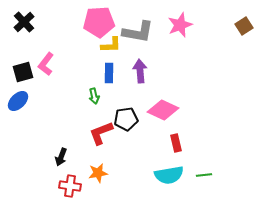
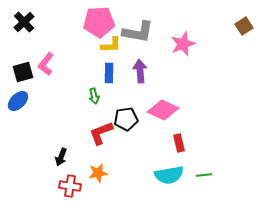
pink star: moved 3 px right, 19 px down
red rectangle: moved 3 px right
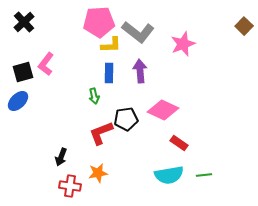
brown square: rotated 12 degrees counterclockwise
gray L-shape: rotated 28 degrees clockwise
red rectangle: rotated 42 degrees counterclockwise
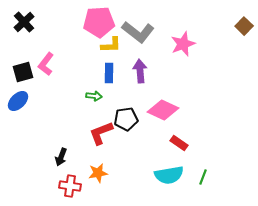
green arrow: rotated 70 degrees counterclockwise
green line: moved 1 px left, 2 px down; rotated 63 degrees counterclockwise
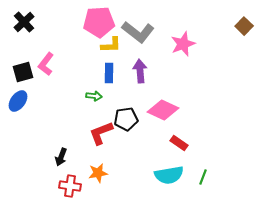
blue ellipse: rotated 10 degrees counterclockwise
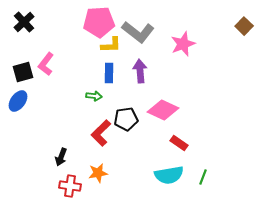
red L-shape: rotated 24 degrees counterclockwise
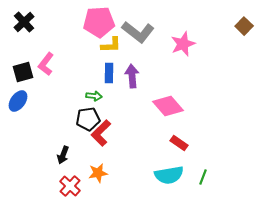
purple arrow: moved 8 px left, 5 px down
pink diamond: moved 5 px right, 4 px up; rotated 24 degrees clockwise
black pentagon: moved 38 px left
black arrow: moved 2 px right, 2 px up
red cross: rotated 35 degrees clockwise
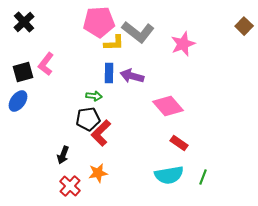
yellow L-shape: moved 3 px right, 2 px up
purple arrow: rotated 70 degrees counterclockwise
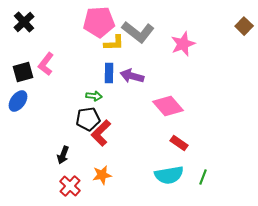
orange star: moved 4 px right, 2 px down
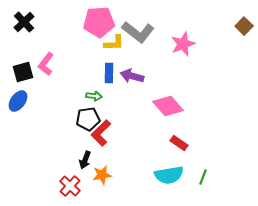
black arrow: moved 22 px right, 5 px down
